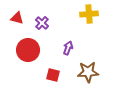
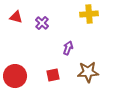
red triangle: moved 1 px left, 1 px up
red circle: moved 13 px left, 26 px down
red square: rotated 24 degrees counterclockwise
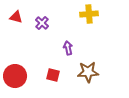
purple arrow: rotated 32 degrees counterclockwise
red square: rotated 24 degrees clockwise
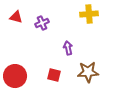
purple cross: rotated 24 degrees clockwise
red square: moved 1 px right
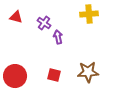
purple cross: moved 2 px right; rotated 32 degrees counterclockwise
purple arrow: moved 10 px left, 11 px up
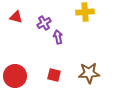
yellow cross: moved 4 px left, 2 px up
purple cross: rotated 24 degrees clockwise
brown star: moved 1 px right, 1 px down
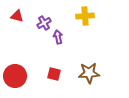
yellow cross: moved 4 px down
red triangle: moved 1 px right, 1 px up
red square: moved 1 px up
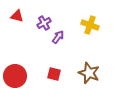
yellow cross: moved 5 px right, 9 px down; rotated 24 degrees clockwise
purple arrow: rotated 48 degrees clockwise
brown star: rotated 25 degrees clockwise
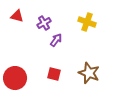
yellow cross: moved 3 px left, 3 px up
purple arrow: moved 2 px left, 3 px down
red circle: moved 2 px down
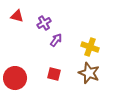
yellow cross: moved 3 px right, 25 px down
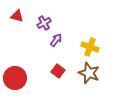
red square: moved 4 px right, 3 px up; rotated 24 degrees clockwise
